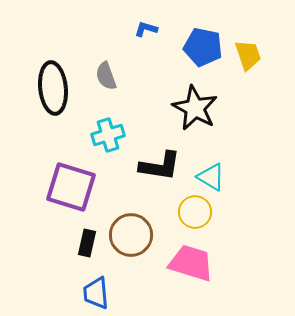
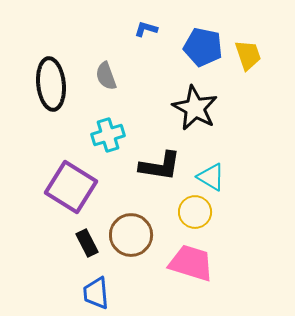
black ellipse: moved 2 px left, 4 px up
purple square: rotated 15 degrees clockwise
black rectangle: rotated 40 degrees counterclockwise
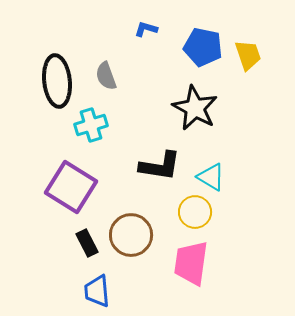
black ellipse: moved 6 px right, 3 px up
cyan cross: moved 17 px left, 10 px up
pink trapezoid: rotated 99 degrees counterclockwise
blue trapezoid: moved 1 px right, 2 px up
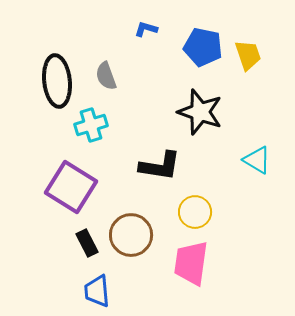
black star: moved 5 px right, 4 px down; rotated 9 degrees counterclockwise
cyan triangle: moved 46 px right, 17 px up
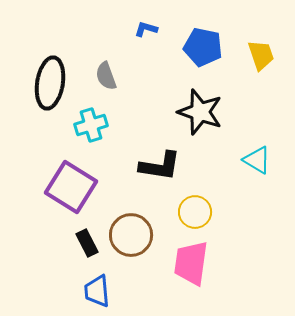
yellow trapezoid: moved 13 px right
black ellipse: moved 7 px left, 2 px down; rotated 15 degrees clockwise
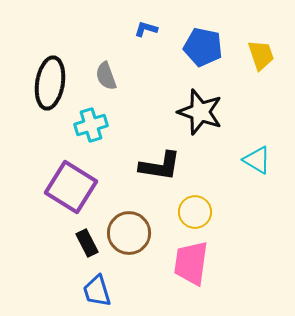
brown circle: moved 2 px left, 2 px up
blue trapezoid: rotated 12 degrees counterclockwise
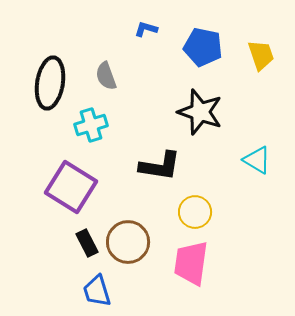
brown circle: moved 1 px left, 9 px down
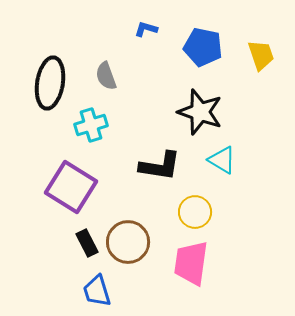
cyan triangle: moved 35 px left
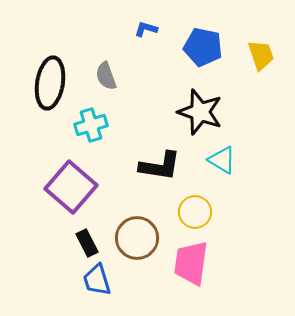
purple square: rotated 9 degrees clockwise
brown circle: moved 9 px right, 4 px up
blue trapezoid: moved 11 px up
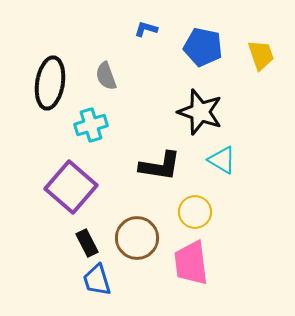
pink trapezoid: rotated 15 degrees counterclockwise
